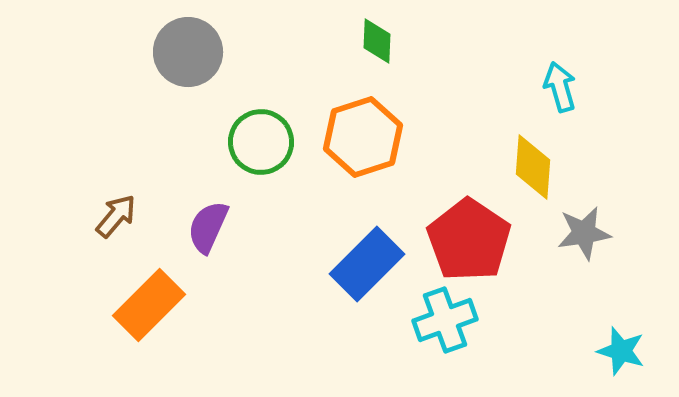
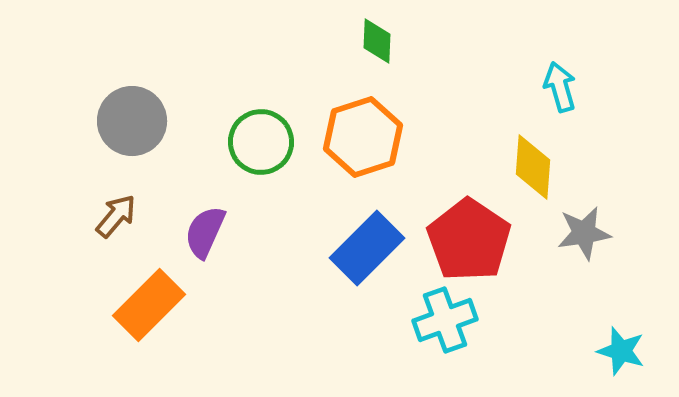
gray circle: moved 56 px left, 69 px down
purple semicircle: moved 3 px left, 5 px down
blue rectangle: moved 16 px up
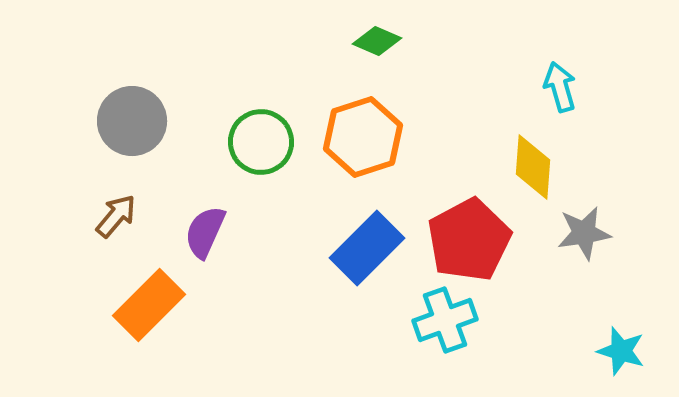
green diamond: rotated 69 degrees counterclockwise
red pentagon: rotated 10 degrees clockwise
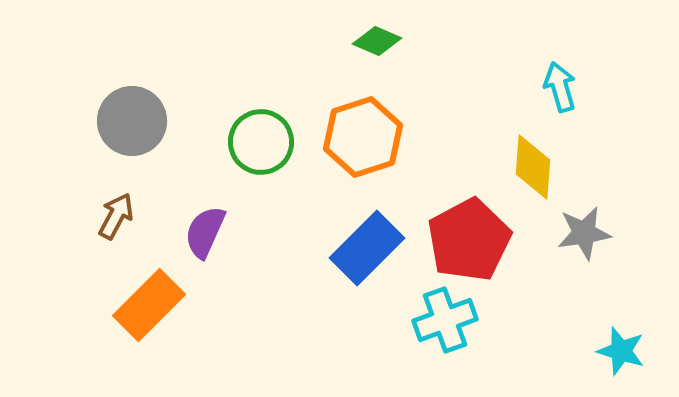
brown arrow: rotated 12 degrees counterclockwise
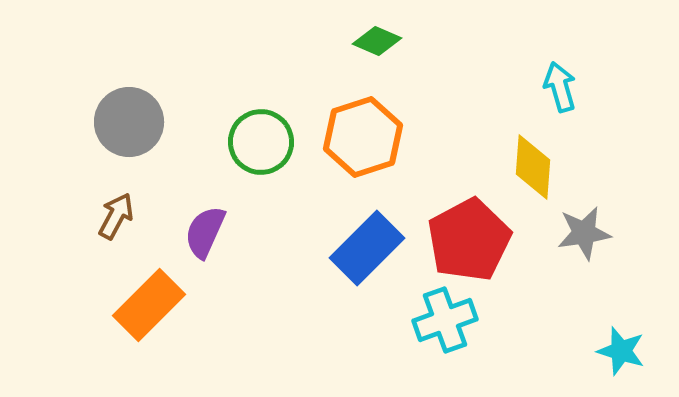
gray circle: moved 3 px left, 1 px down
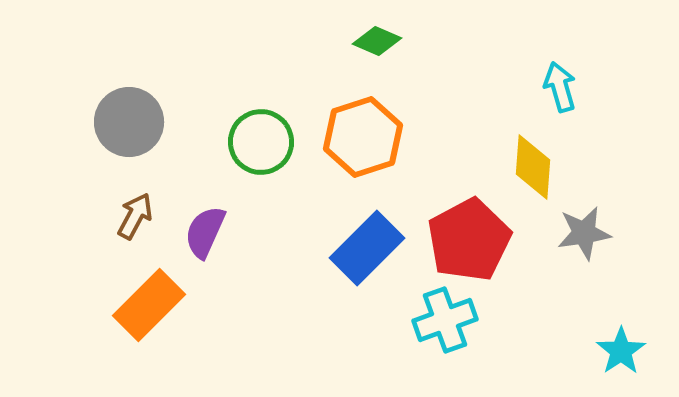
brown arrow: moved 19 px right
cyan star: rotated 21 degrees clockwise
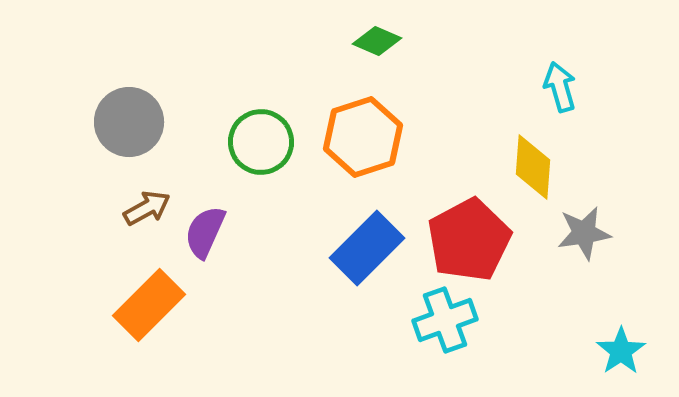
brown arrow: moved 12 px right, 8 px up; rotated 33 degrees clockwise
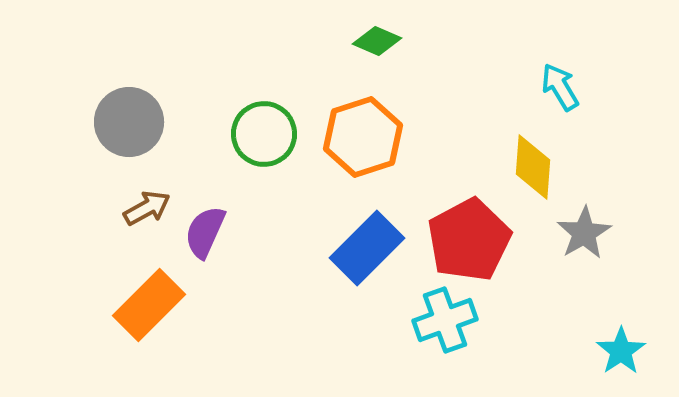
cyan arrow: rotated 15 degrees counterclockwise
green circle: moved 3 px right, 8 px up
gray star: rotated 22 degrees counterclockwise
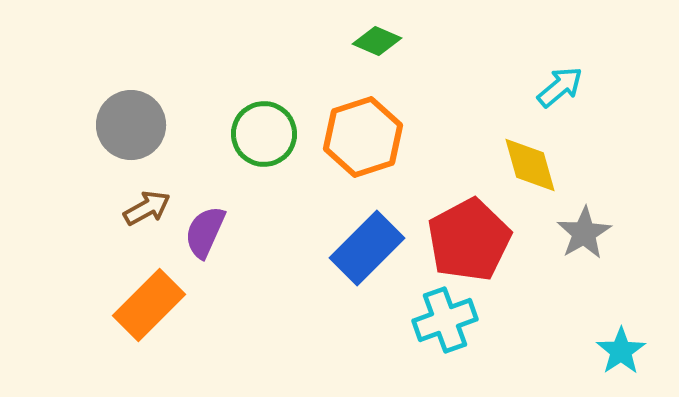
cyan arrow: rotated 81 degrees clockwise
gray circle: moved 2 px right, 3 px down
yellow diamond: moved 3 px left, 2 px up; rotated 20 degrees counterclockwise
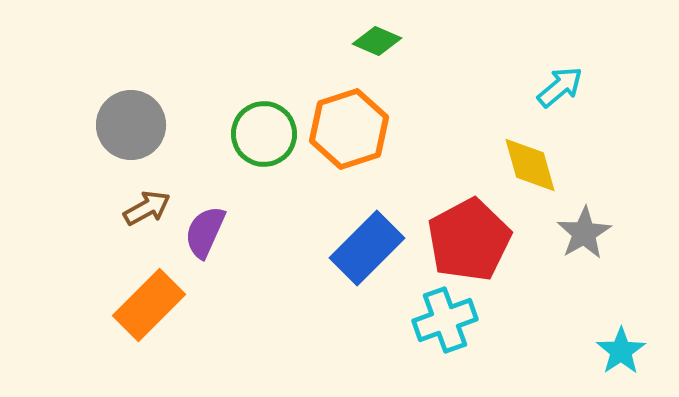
orange hexagon: moved 14 px left, 8 px up
